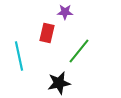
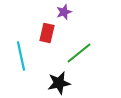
purple star: moved 1 px left; rotated 21 degrees counterclockwise
green line: moved 2 px down; rotated 12 degrees clockwise
cyan line: moved 2 px right
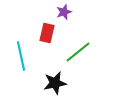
green line: moved 1 px left, 1 px up
black star: moved 4 px left
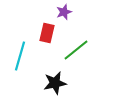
green line: moved 2 px left, 2 px up
cyan line: moved 1 px left; rotated 28 degrees clockwise
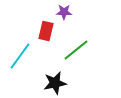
purple star: rotated 21 degrees clockwise
red rectangle: moved 1 px left, 2 px up
cyan line: rotated 20 degrees clockwise
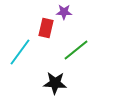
red rectangle: moved 3 px up
cyan line: moved 4 px up
black star: rotated 15 degrees clockwise
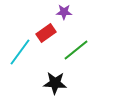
red rectangle: moved 5 px down; rotated 42 degrees clockwise
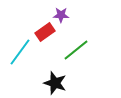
purple star: moved 3 px left, 3 px down
red rectangle: moved 1 px left, 1 px up
black star: rotated 15 degrees clockwise
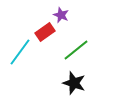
purple star: rotated 21 degrees clockwise
black star: moved 19 px right
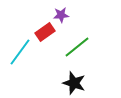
purple star: rotated 28 degrees counterclockwise
green line: moved 1 px right, 3 px up
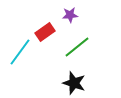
purple star: moved 9 px right
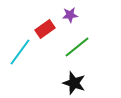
red rectangle: moved 3 px up
